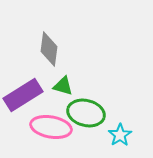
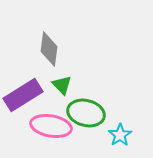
green triangle: moved 1 px left, 1 px up; rotated 30 degrees clockwise
pink ellipse: moved 1 px up
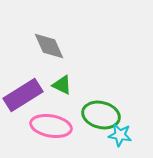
gray diamond: moved 3 px up; rotated 32 degrees counterclockwise
green triangle: rotated 20 degrees counterclockwise
green ellipse: moved 15 px right, 2 px down
cyan star: rotated 30 degrees counterclockwise
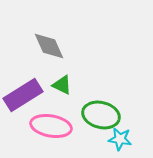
cyan star: moved 4 px down
